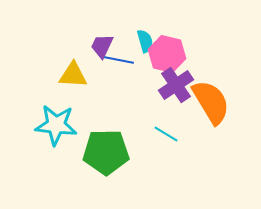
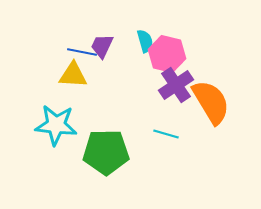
blue line: moved 37 px left, 8 px up
cyan line: rotated 15 degrees counterclockwise
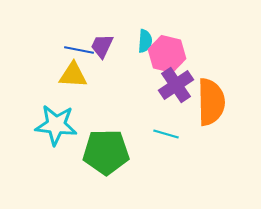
cyan semicircle: rotated 20 degrees clockwise
blue line: moved 3 px left, 2 px up
orange semicircle: rotated 30 degrees clockwise
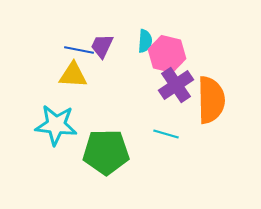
orange semicircle: moved 2 px up
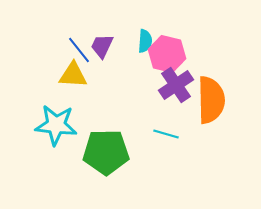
blue line: rotated 40 degrees clockwise
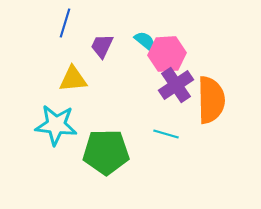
cyan semicircle: rotated 55 degrees counterclockwise
blue line: moved 14 px left, 27 px up; rotated 56 degrees clockwise
pink hexagon: rotated 18 degrees counterclockwise
yellow triangle: moved 4 px down; rotated 8 degrees counterclockwise
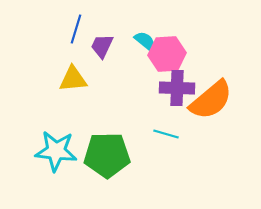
blue line: moved 11 px right, 6 px down
purple cross: moved 1 px right, 3 px down; rotated 36 degrees clockwise
orange semicircle: rotated 51 degrees clockwise
cyan star: moved 26 px down
green pentagon: moved 1 px right, 3 px down
